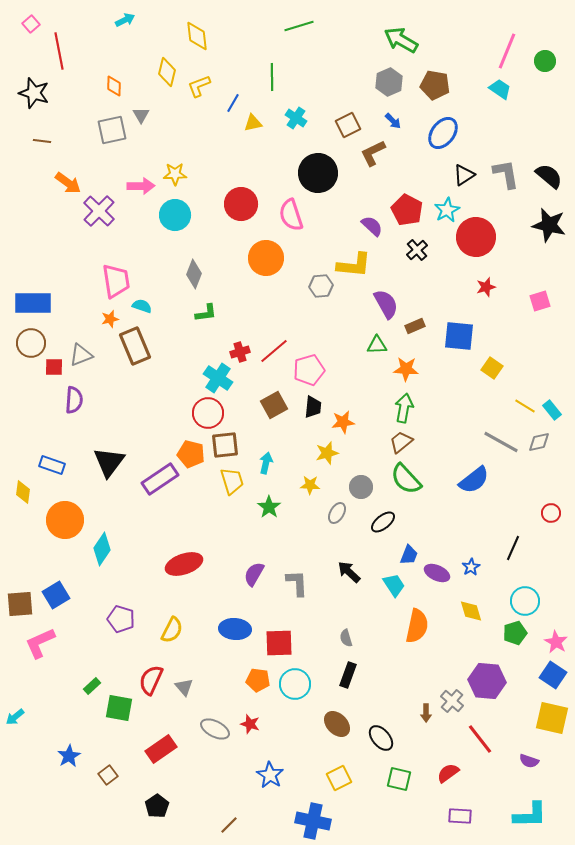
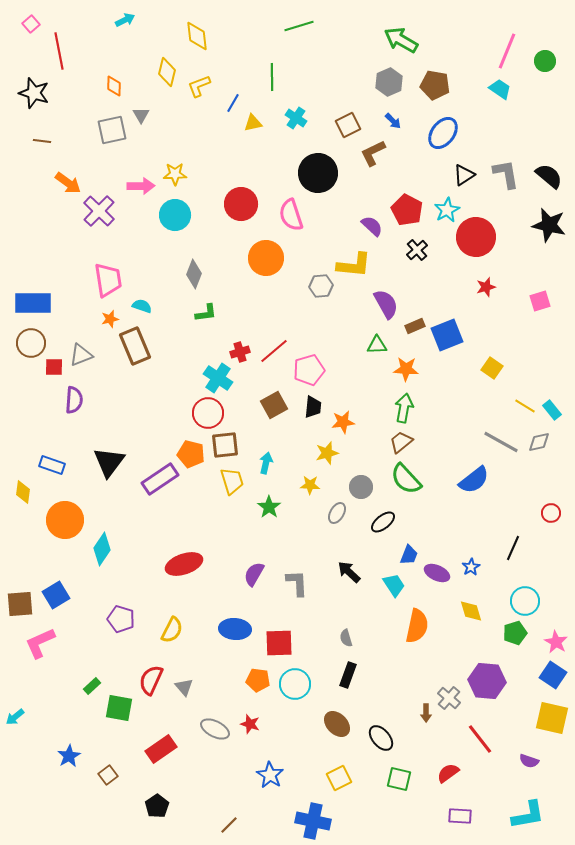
pink trapezoid at (116, 281): moved 8 px left, 1 px up
blue square at (459, 336): moved 12 px left, 1 px up; rotated 28 degrees counterclockwise
gray cross at (452, 701): moved 3 px left, 3 px up
cyan L-shape at (530, 815): moved 2 px left; rotated 9 degrees counterclockwise
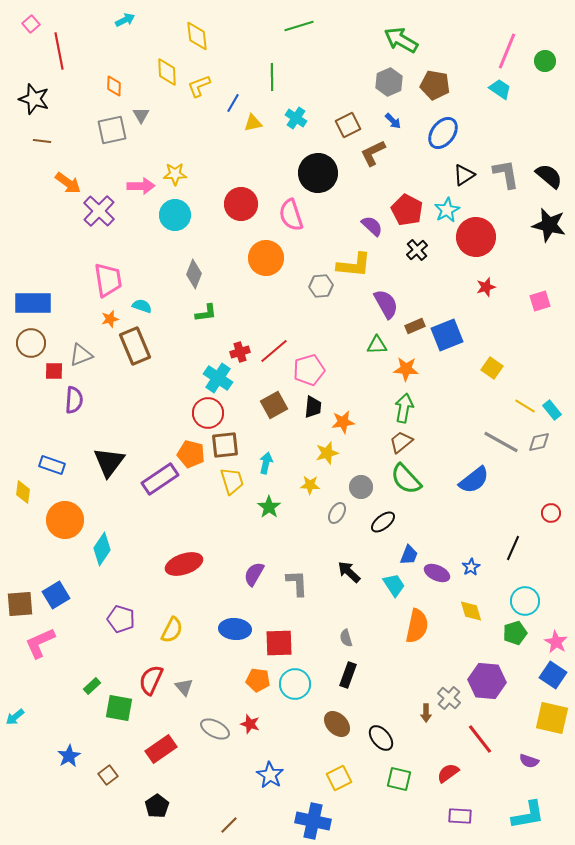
yellow diamond at (167, 72): rotated 16 degrees counterclockwise
black star at (34, 93): moved 6 px down
red square at (54, 367): moved 4 px down
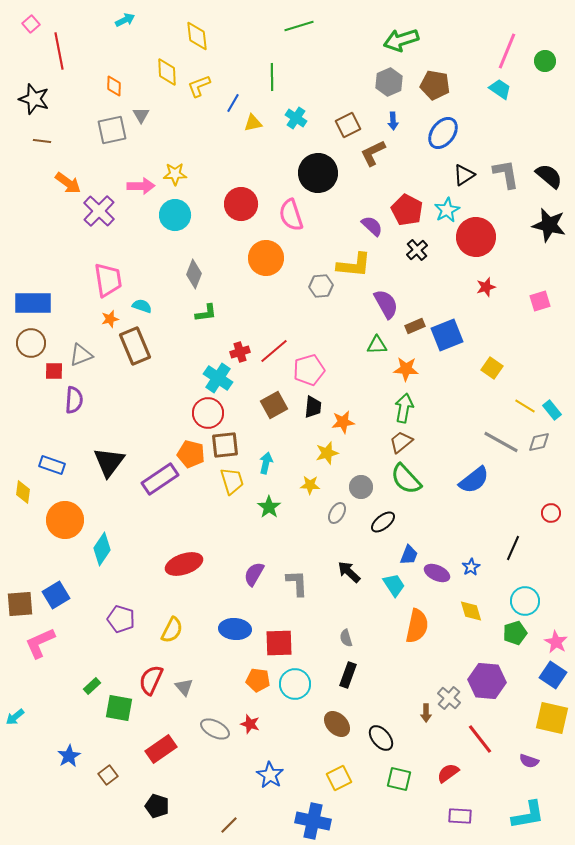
green arrow at (401, 40): rotated 48 degrees counterclockwise
blue arrow at (393, 121): rotated 42 degrees clockwise
black pentagon at (157, 806): rotated 20 degrees counterclockwise
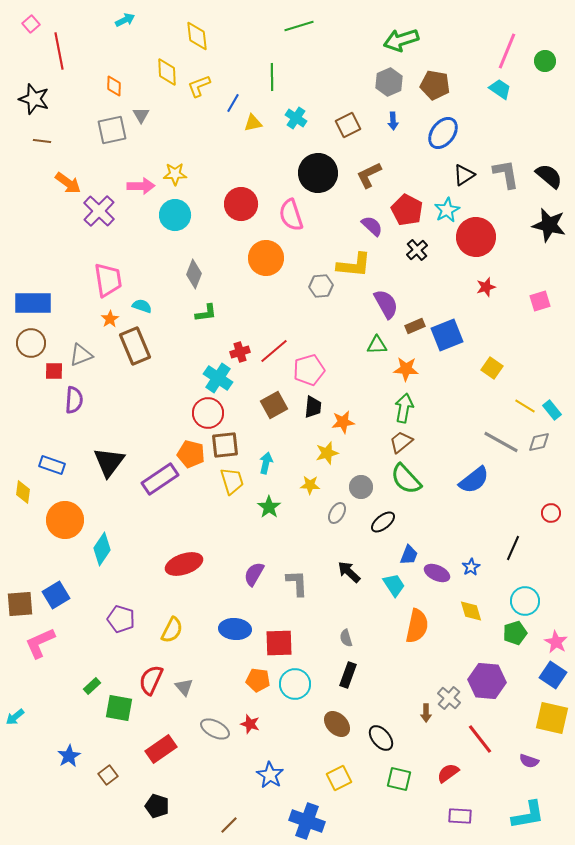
brown L-shape at (373, 153): moved 4 px left, 22 px down
orange star at (110, 319): rotated 18 degrees counterclockwise
blue cross at (313, 821): moved 6 px left; rotated 8 degrees clockwise
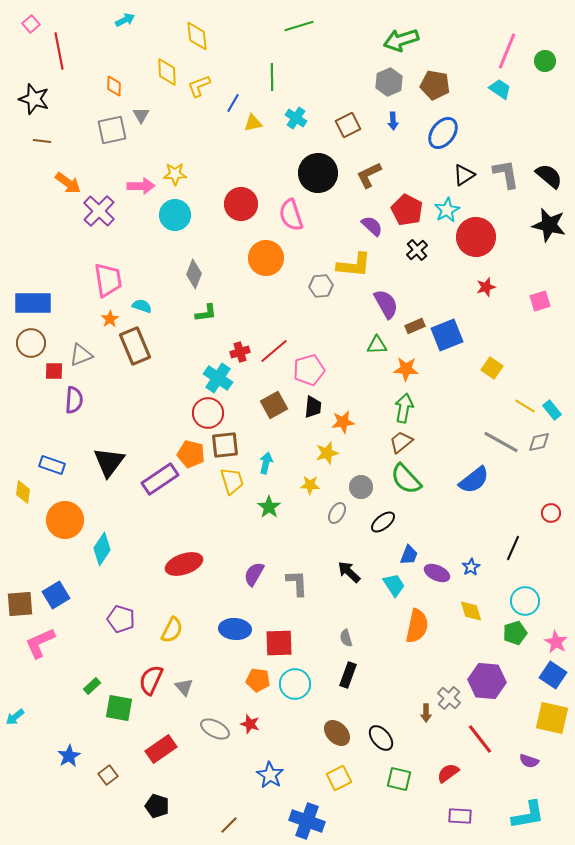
brown ellipse at (337, 724): moved 9 px down
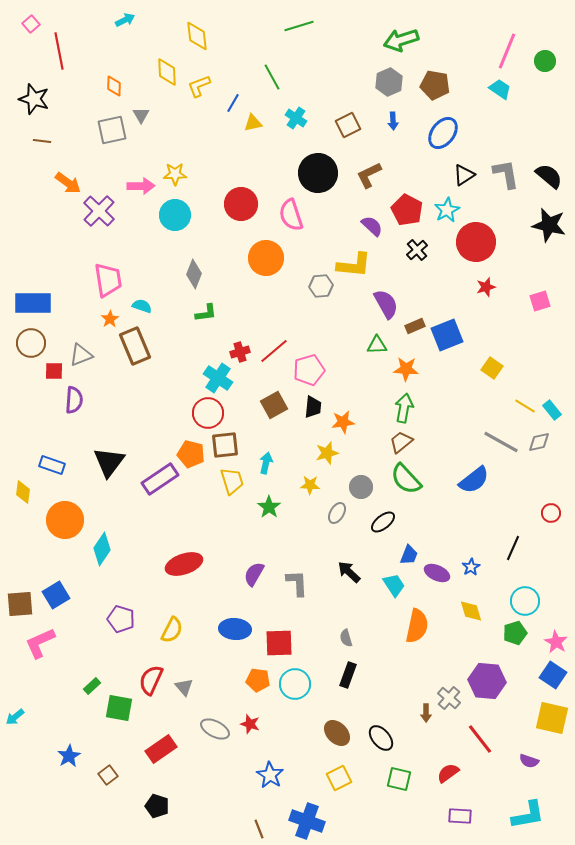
green line at (272, 77): rotated 28 degrees counterclockwise
red circle at (476, 237): moved 5 px down
brown line at (229, 825): moved 30 px right, 4 px down; rotated 66 degrees counterclockwise
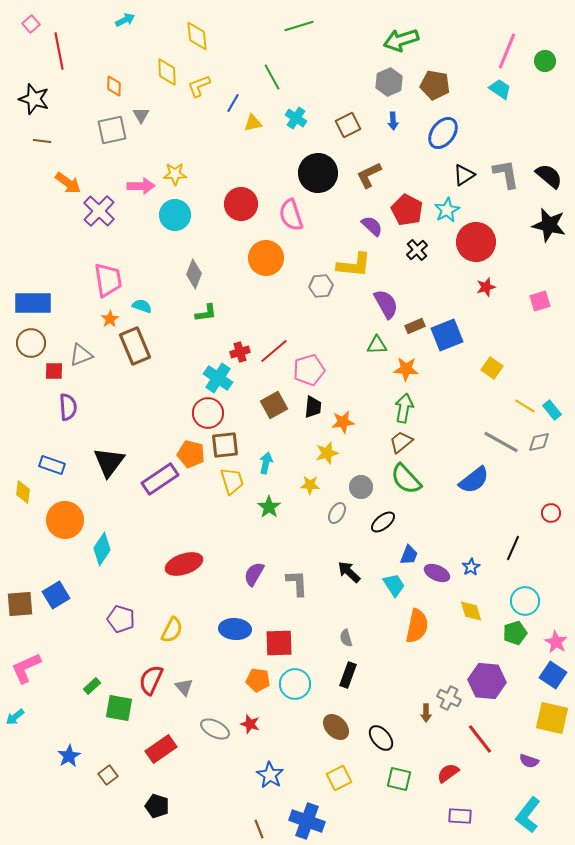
purple semicircle at (74, 400): moved 6 px left, 7 px down; rotated 8 degrees counterclockwise
pink L-shape at (40, 643): moved 14 px left, 25 px down
gray cross at (449, 698): rotated 15 degrees counterclockwise
brown ellipse at (337, 733): moved 1 px left, 6 px up
cyan L-shape at (528, 815): rotated 138 degrees clockwise
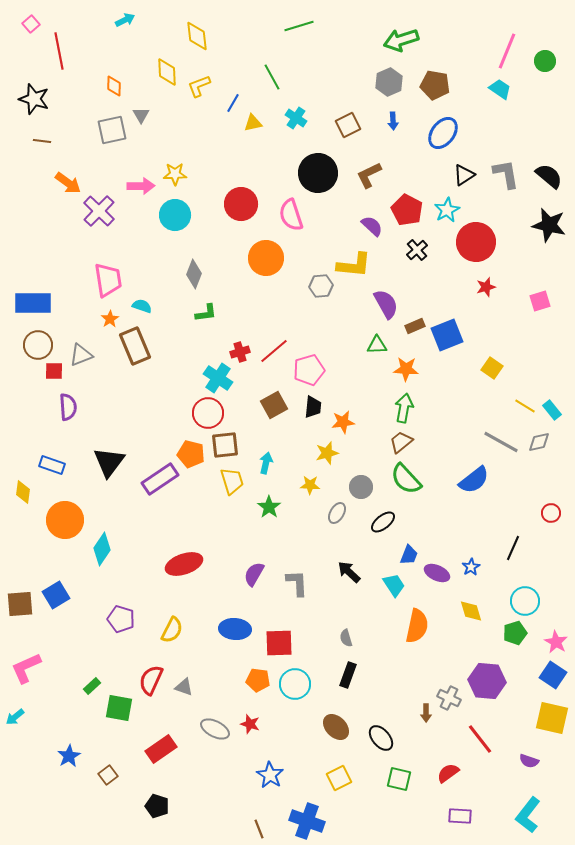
brown circle at (31, 343): moved 7 px right, 2 px down
gray triangle at (184, 687): rotated 30 degrees counterclockwise
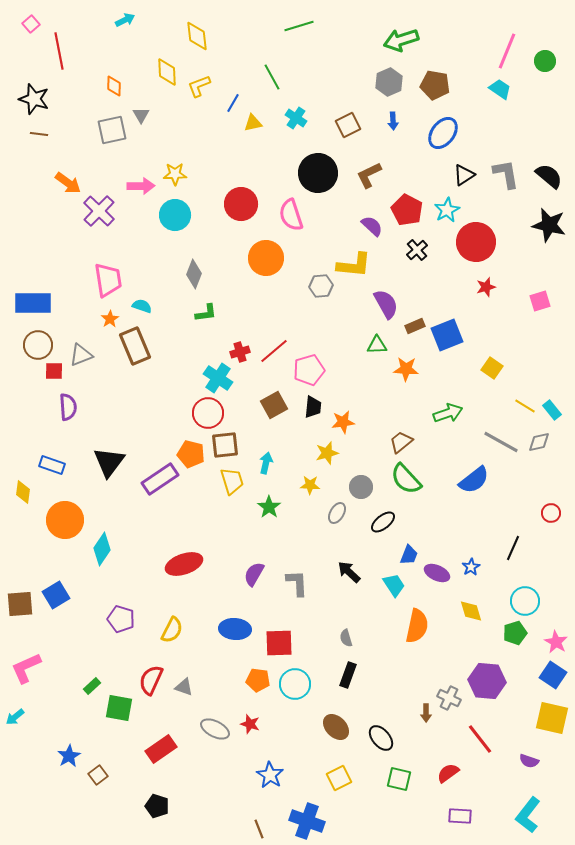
brown line at (42, 141): moved 3 px left, 7 px up
green arrow at (404, 408): moved 44 px right, 5 px down; rotated 60 degrees clockwise
brown square at (108, 775): moved 10 px left
